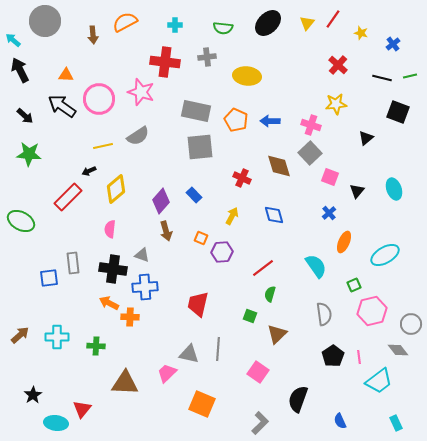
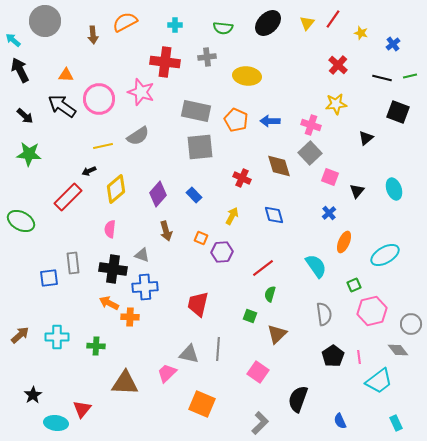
purple diamond at (161, 201): moved 3 px left, 7 px up
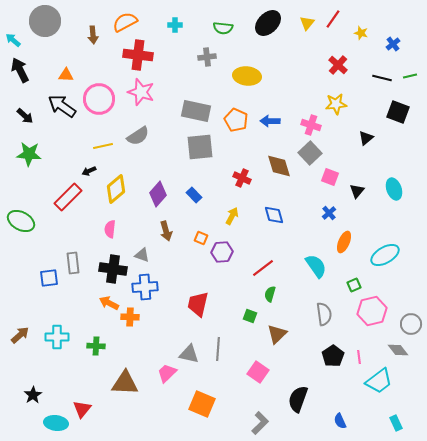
red cross at (165, 62): moved 27 px left, 7 px up
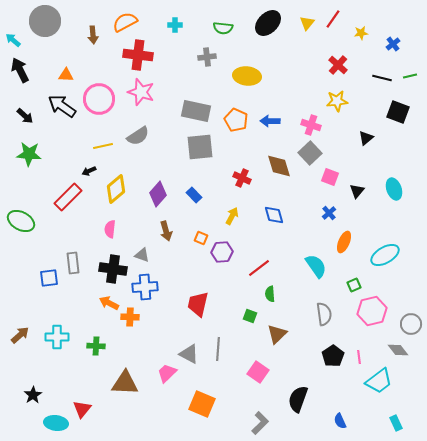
yellow star at (361, 33): rotated 24 degrees counterclockwise
yellow star at (336, 104): moved 1 px right, 3 px up
red line at (263, 268): moved 4 px left
green semicircle at (270, 294): rotated 21 degrees counterclockwise
gray triangle at (189, 354): rotated 15 degrees clockwise
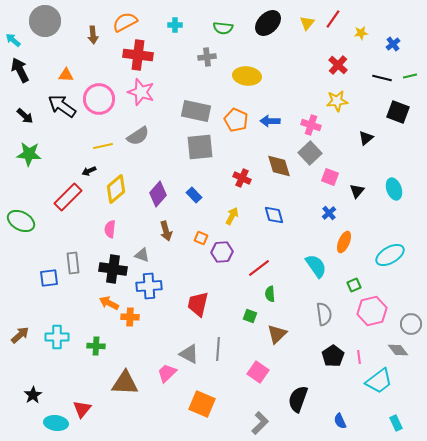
cyan ellipse at (385, 255): moved 5 px right
blue cross at (145, 287): moved 4 px right, 1 px up
